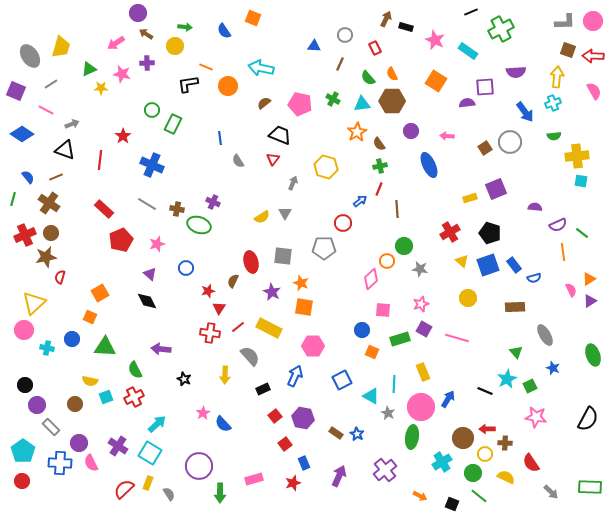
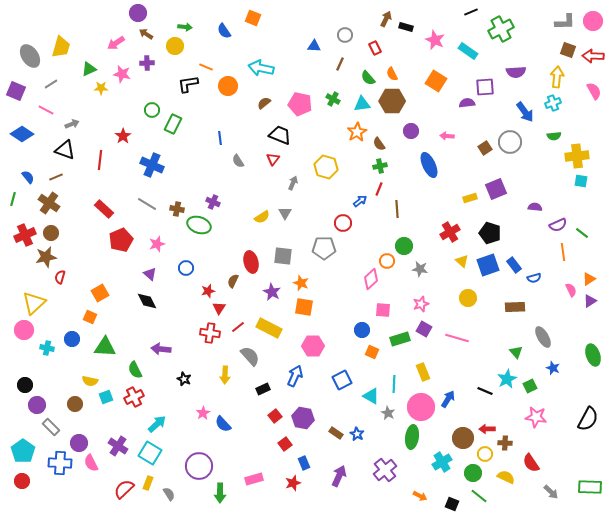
gray ellipse at (545, 335): moved 2 px left, 2 px down
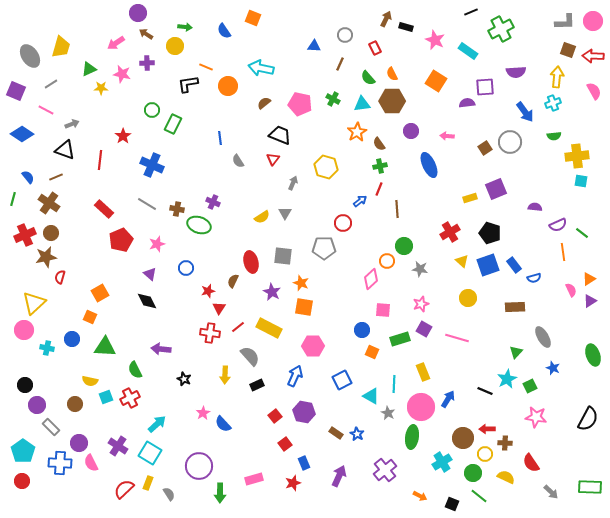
green triangle at (516, 352): rotated 24 degrees clockwise
black rectangle at (263, 389): moved 6 px left, 4 px up
red cross at (134, 397): moved 4 px left, 1 px down
purple hexagon at (303, 418): moved 1 px right, 6 px up
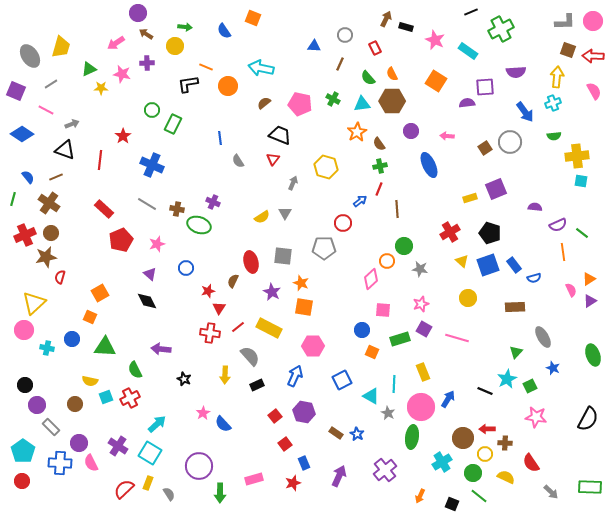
orange arrow at (420, 496): rotated 88 degrees clockwise
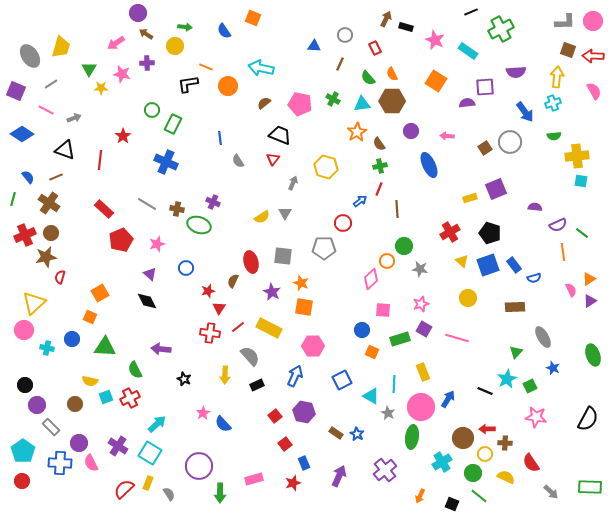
green triangle at (89, 69): rotated 35 degrees counterclockwise
gray arrow at (72, 124): moved 2 px right, 6 px up
blue cross at (152, 165): moved 14 px right, 3 px up
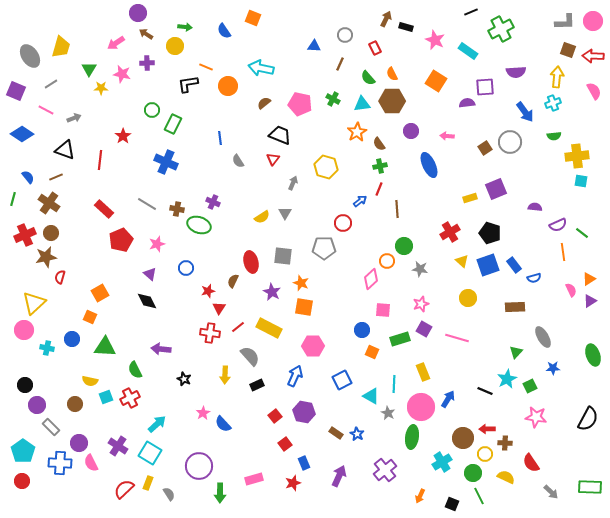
blue star at (553, 368): rotated 24 degrees counterclockwise
green line at (479, 496): rotated 24 degrees clockwise
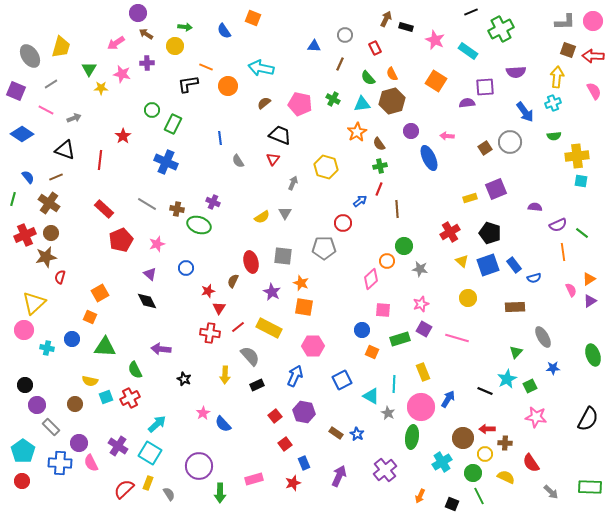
brown hexagon at (392, 101): rotated 15 degrees counterclockwise
blue ellipse at (429, 165): moved 7 px up
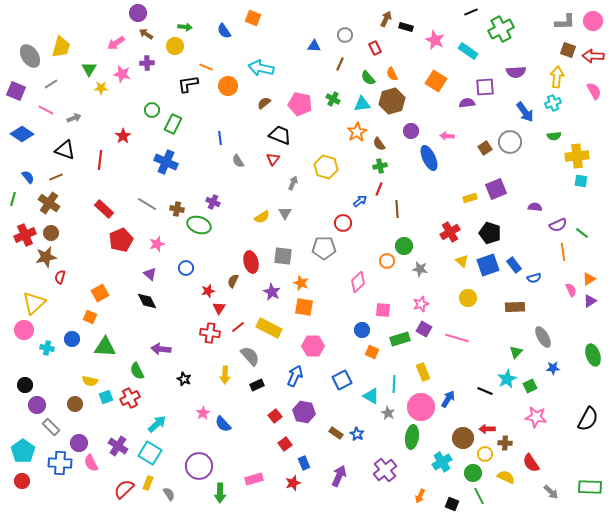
pink diamond at (371, 279): moved 13 px left, 3 px down
green semicircle at (135, 370): moved 2 px right, 1 px down
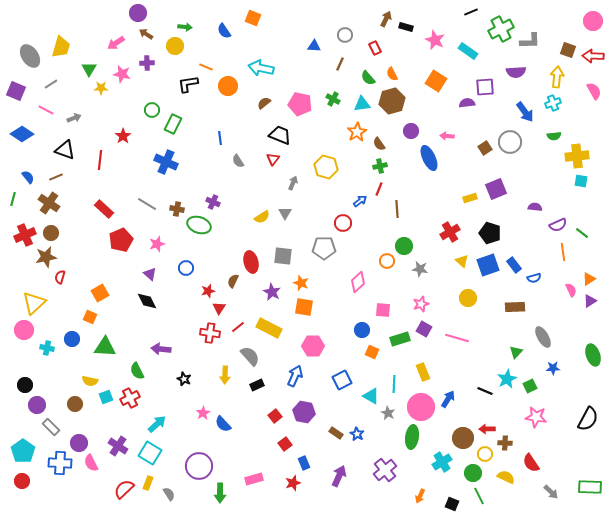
gray L-shape at (565, 22): moved 35 px left, 19 px down
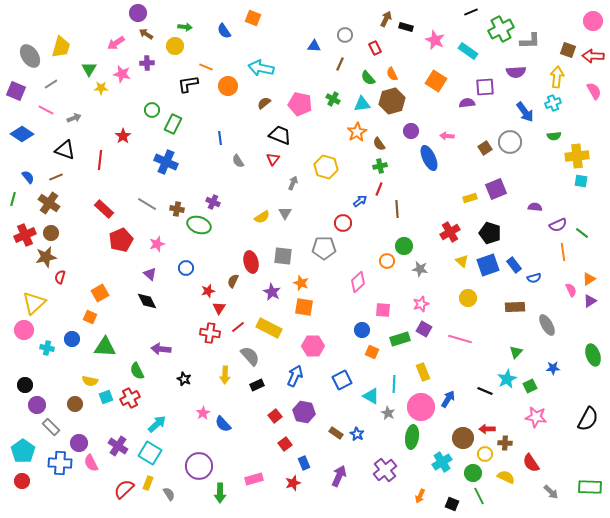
gray ellipse at (543, 337): moved 4 px right, 12 px up
pink line at (457, 338): moved 3 px right, 1 px down
